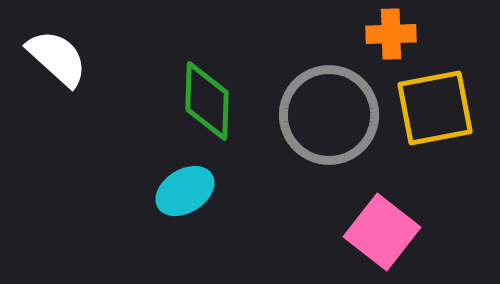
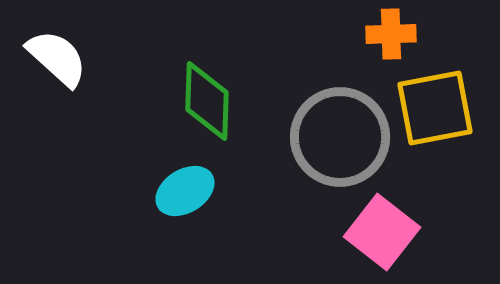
gray circle: moved 11 px right, 22 px down
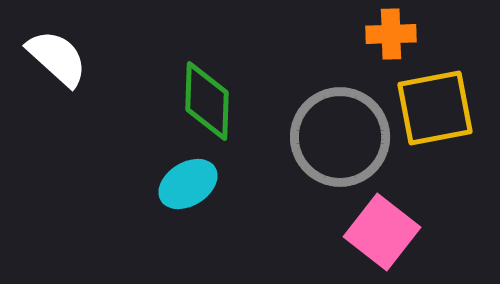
cyan ellipse: moved 3 px right, 7 px up
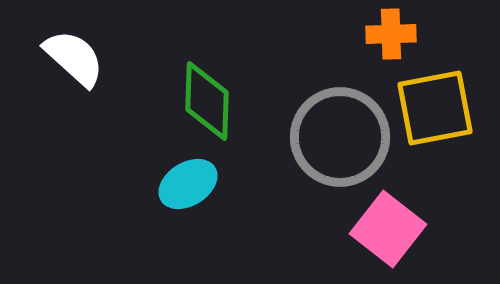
white semicircle: moved 17 px right
pink square: moved 6 px right, 3 px up
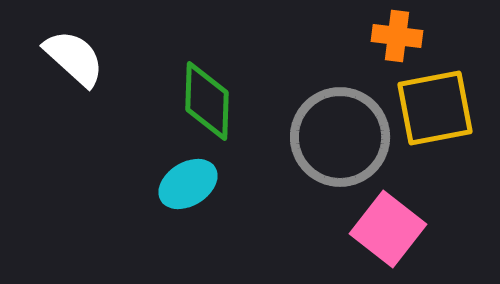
orange cross: moved 6 px right, 2 px down; rotated 9 degrees clockwise
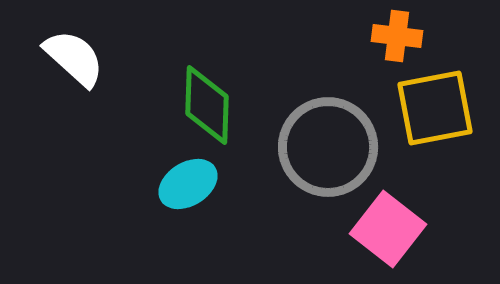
green diamond: moved 4 px down
gray circle: moved 12 px left, 10 px down
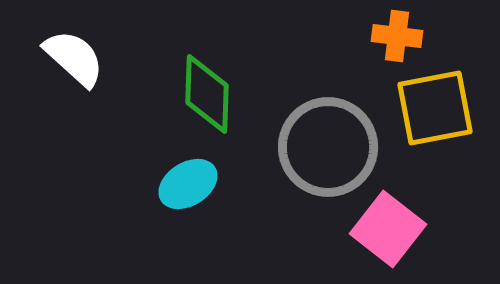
green diamond: moved 11 px up
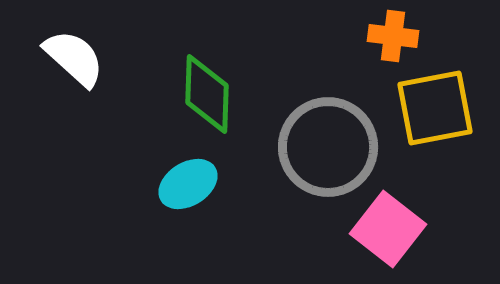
orange cross: moved 4 px left
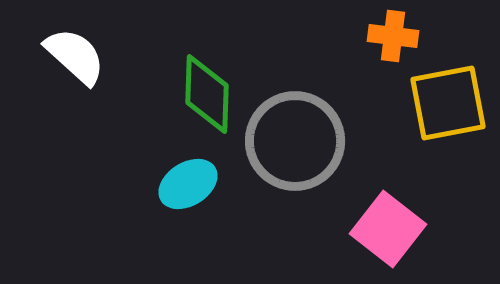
white semicircle: moved 1 px right, 2 px up
yellow square: moved 13 px right, 5 px up
gray circle: moved 33 px left, 6 px up
